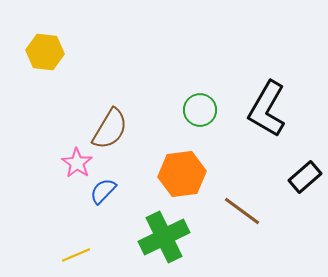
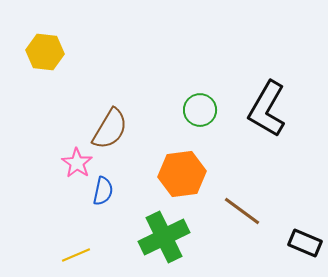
black rectangle: moved 66 px down; rotated 64 degrees clockwise
blue semicircle: rotated 148 degrees clockwise
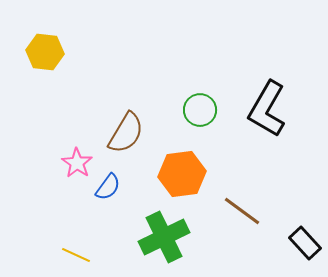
brown semicircle: moved 16 px right, 4 px down
blue semicircle: moved 5 px right, 4 px up; rotated 24 degrees clockwise
black rectangle: rotated 24 degrees clockwise
yellow line: rotated 48 degrees clockwise
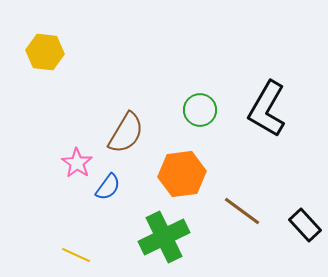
black rectangle: moved 18 px up
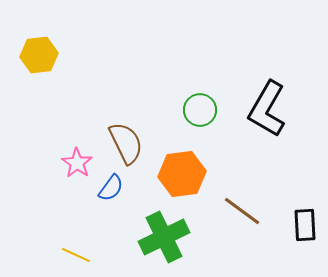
yellow hexagon: moved 6 px left, 3 px down; rotated 12 degrees counterclockwise
brown semicircle: moved 10 px down; rotated 57 degrees counterclockwise
blue semicircle: moved 3 px right, 1 px down
black rectangle: rotated 40 degrees clockwise
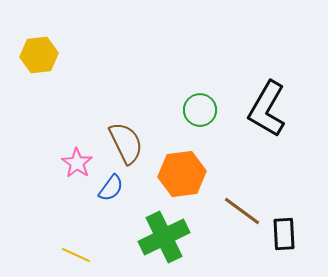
black rectangle: moved 21 px left, 9 px down
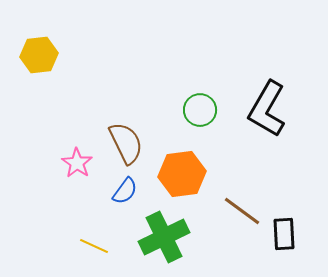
blue semicircle: moved 14 px right, 3 px down
yellow line: moved 18 px right, 9 px up
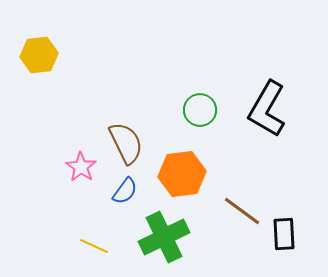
pink star: moved 4 px right, 4 px down
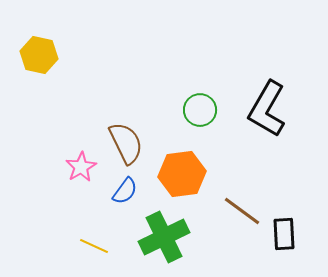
yellow hexagon: rotated 18 degrees clockwise
pink star: rotated 8 degrees clockwise
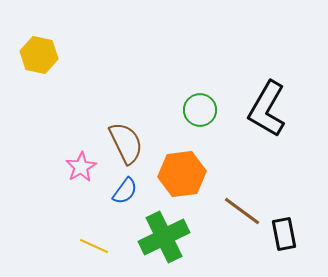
black rectangle: rotated 8 degrees counterclockwise
